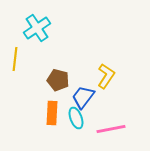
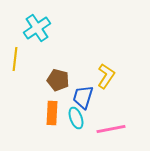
blue trapezoid: rotated 20 degrees counterclockwise
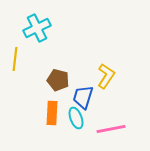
cyan cross: rotated 8 degrees clockwise
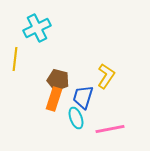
orange rectangle: moved 2 px right, 14 px up; rotated 15 degrees clockwise
pink line: moved 1 px left
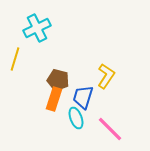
yellow line: rotated 10 degrees clockwise
pink line: rotated 56 degrees clockwise
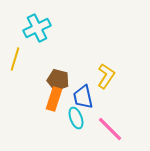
blue trapezoid: rotated 30 degrees counterclockwise
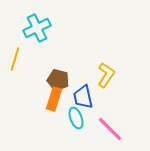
yellow L-shape: moved 1 px up
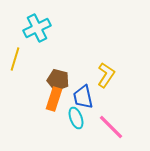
pink line: moved 1 px right, 2 px up
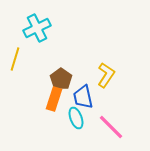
brown pentagon: moved 3 px right, 1 px up; rotated 20 degrees clockwise
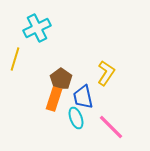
yellow L-shape: moved 2 px up
